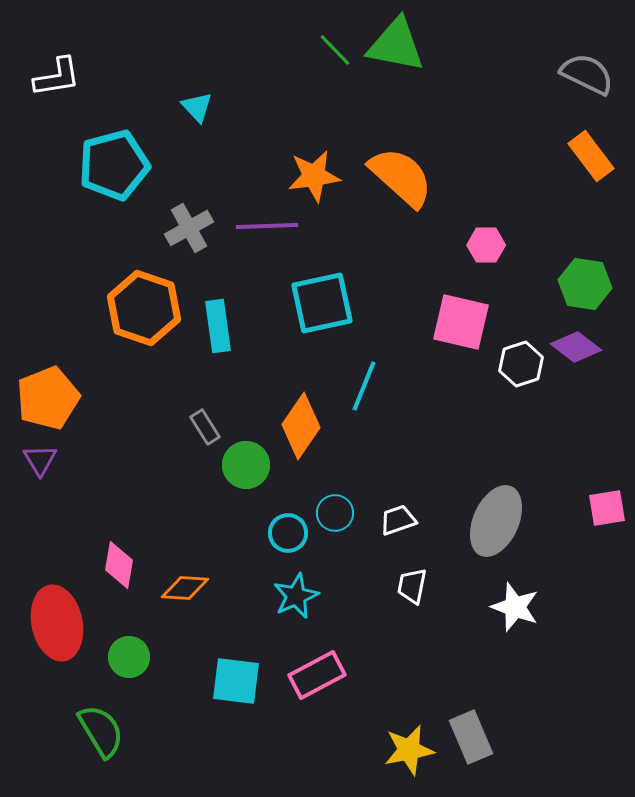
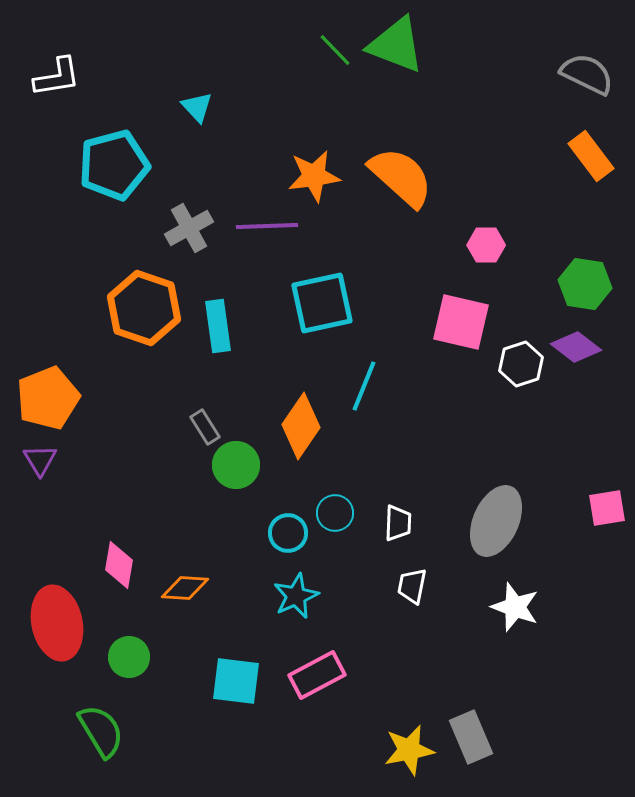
green triangle at (396, 45): rotated 10 degrees clockwise
green circle at (246, 465): moved 10 px left
white trapezoid at (398, 520): moved 3 px down; rotated 111 degrees clockwise
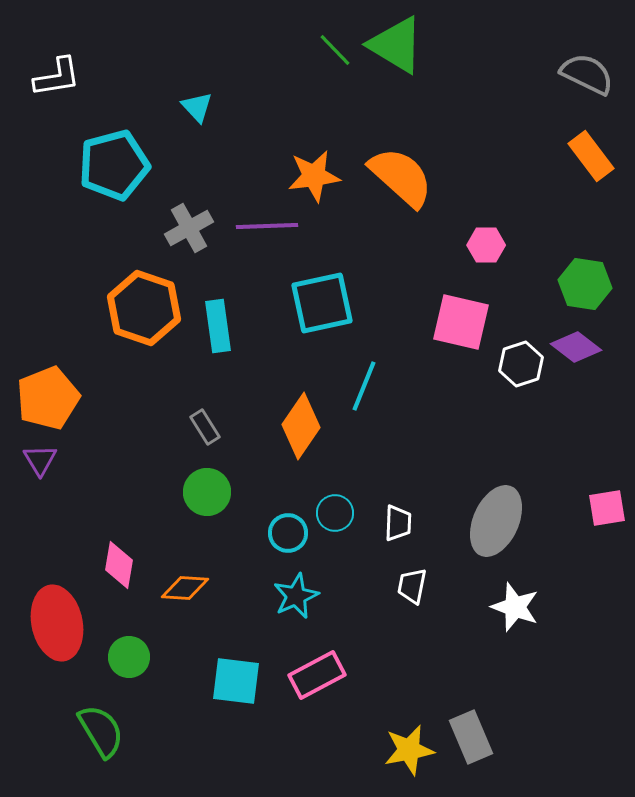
green triangle at (396, 45): rotated 10 degrees clockwise
green circle at (236, 465): moved 29 px left, 27 px down
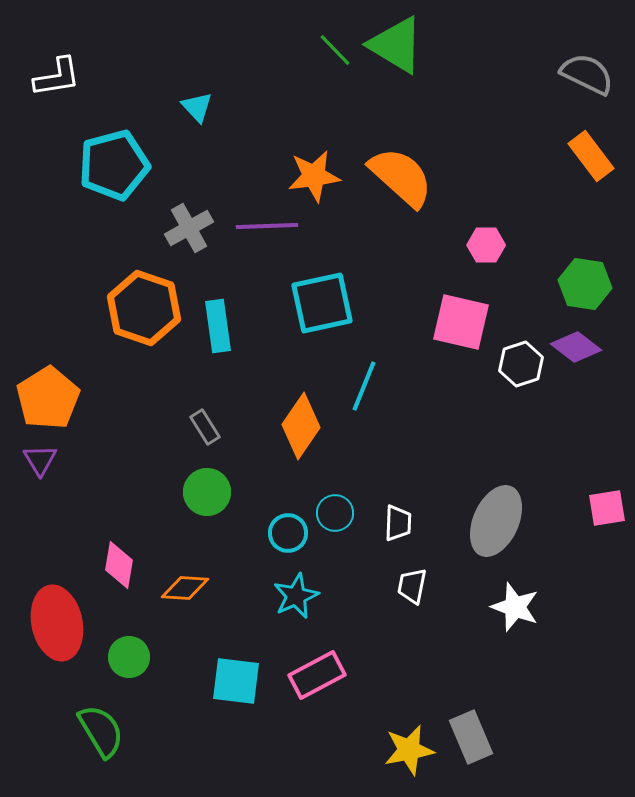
orange pentagon at (48, 398): rotated 10 degrees counterclockwise
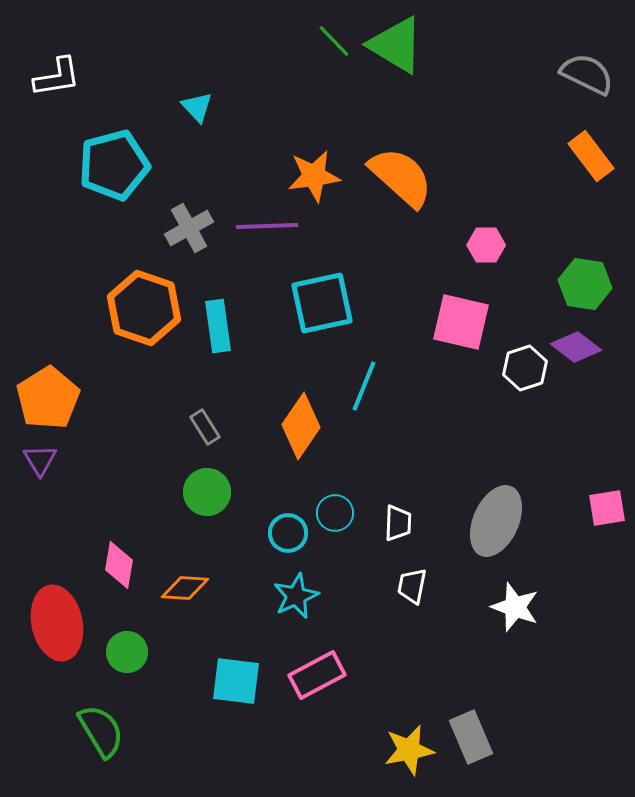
green line at (335, 50): moved 1 px left, 9 px up
white hexagon at (521, 364): moved 4 px right, 4 px down
green circle at (129, 657): moved 2 px left, 5 px up
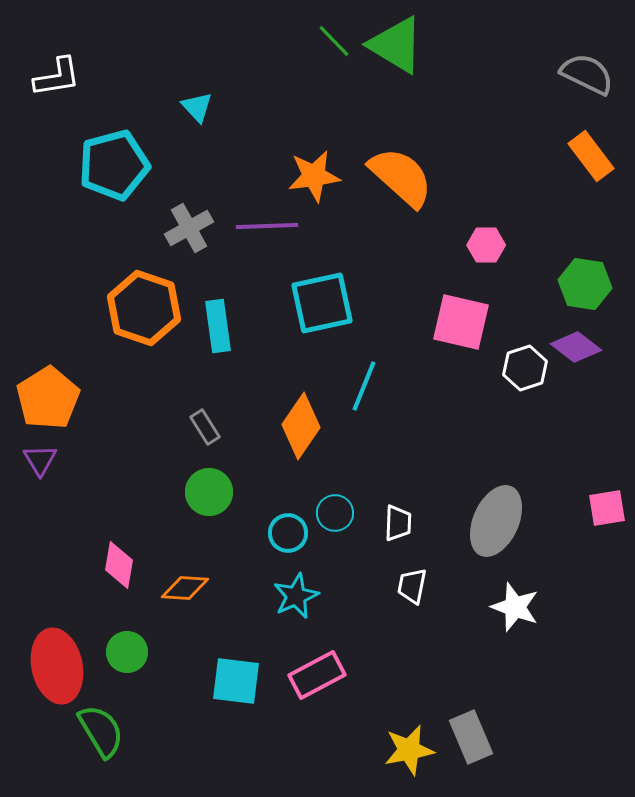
green circle at (207, 492): moved 2 px right
red ellipse at (57, 623): moved 43 px down
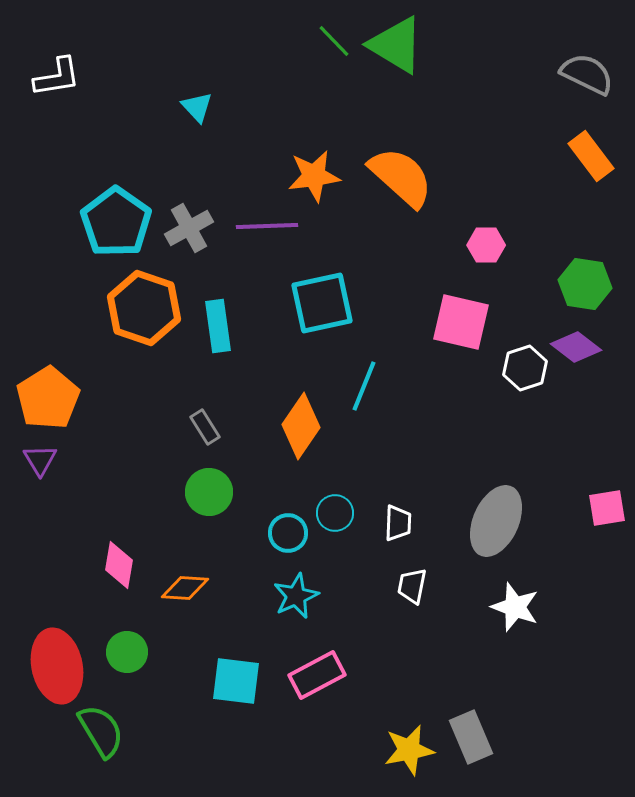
cyan pentagon at (114, 165): moved 2 px right, 57 px down; rotated 22 degrees counterclockwise
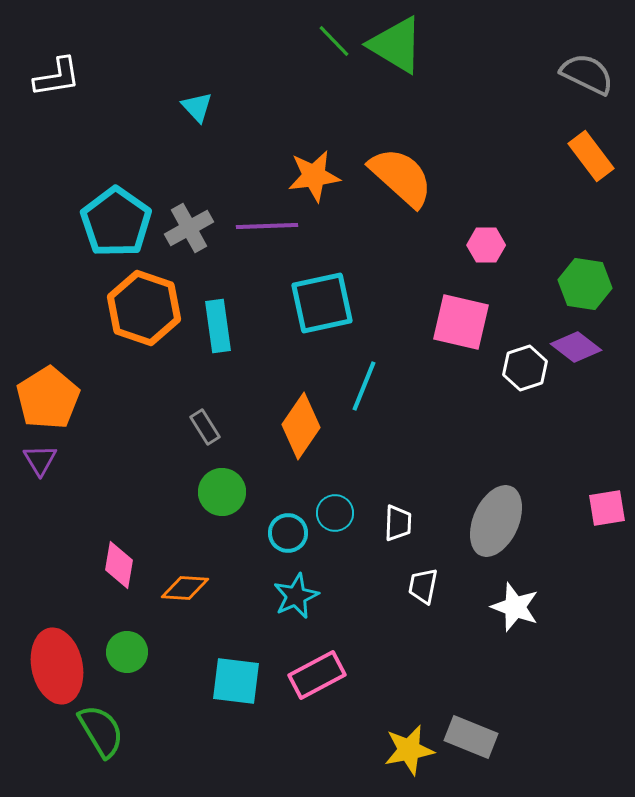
green circle at (209, 492): moved 13 px right
white trapezoid at (412, 586): moved 11 px right
gray rectangle at (471, 737): rotated 45 degrees counterclockwise
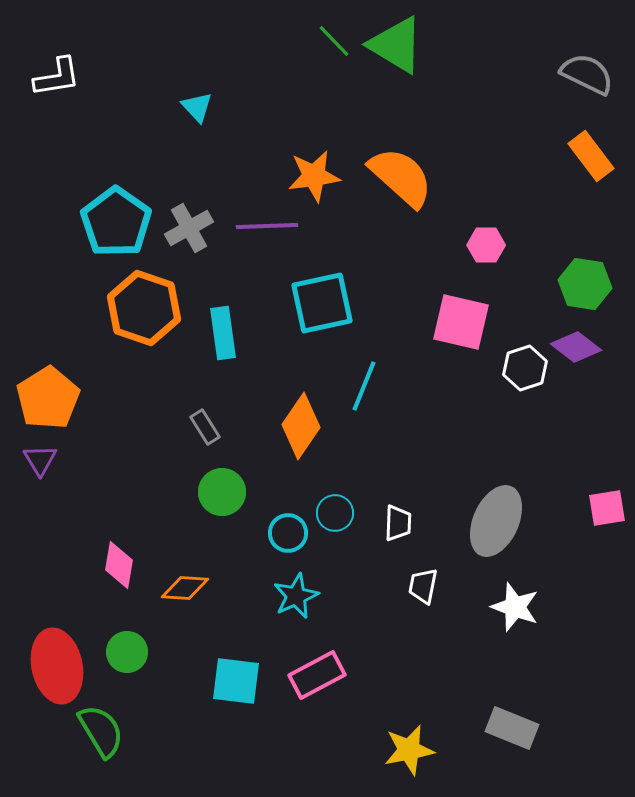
cyan rectangle at (218, 326): moved 5 px right, 7 px down
gray rectangle at (471, 737): moved 41 px right, 9 px up
